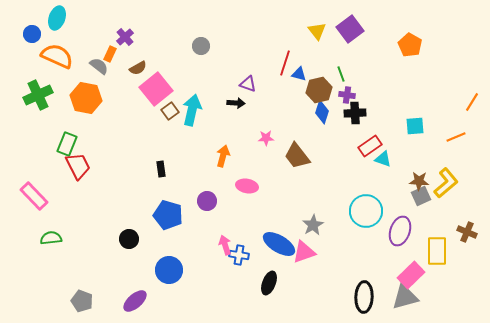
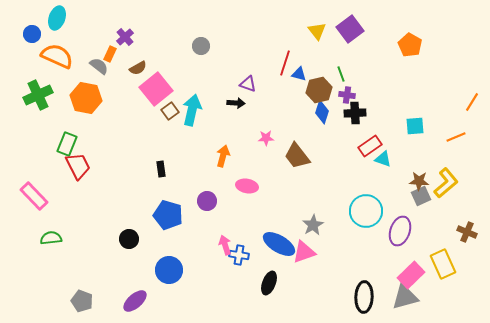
yellow rectangle at (437, 251): moved 6 px right, 13 px down; rotated 24 degrees counterclockwise
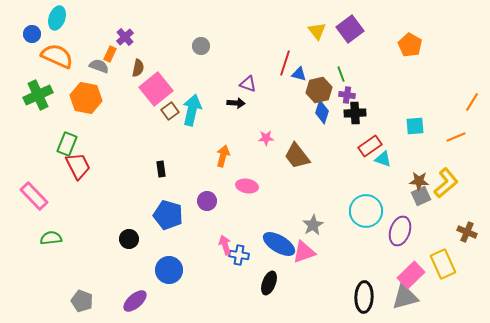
gray semicircle at (99, 66): rotated 18 degrees counterclockwise
brown semicircle at (138, 68): rotated 48 degrees counterclockwise
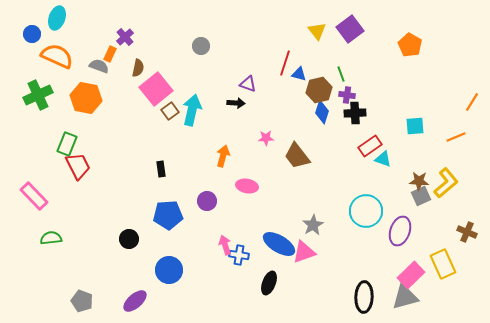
blue pentagon at (168, 215): rotated 20 degrees counterclockwise
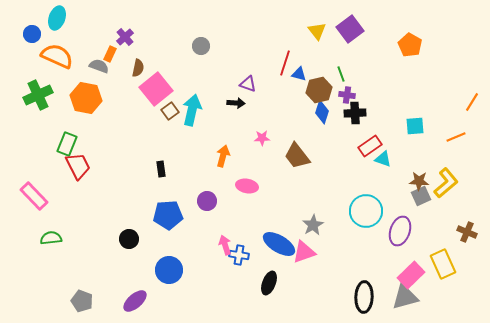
pink star at (266, 138): moved 4 px left
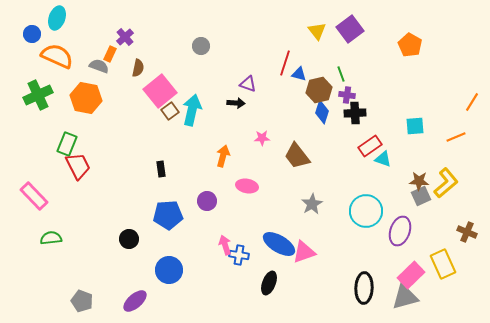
pink square at (156, 89): moved 4 px right, 2 px down
gray star at (313, 225): moved 1 px left, 21 px up
black ellipse at (364, 297): moved 9 px up
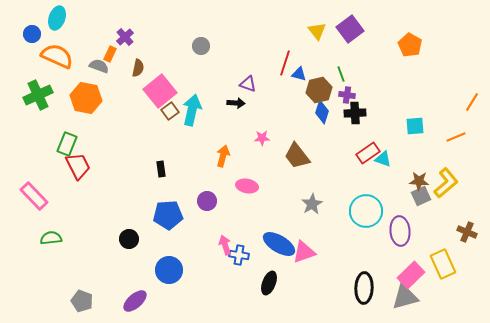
red rectangle at (370, 146): moved 2 px left, 7 px down
purple ellipse at (400, 231): rotated 24 degrees counterclockwise
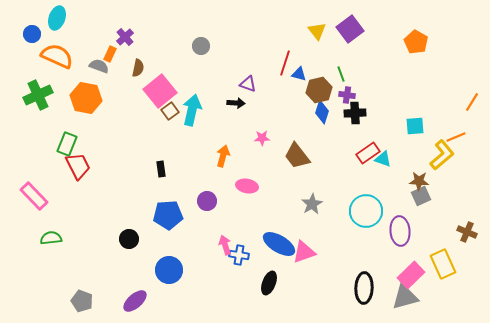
orange pentagon at (410, 45): moved 6 px right, 3 px up
yellow L-shape at (446, 183): moved 4 px left, 28 px up
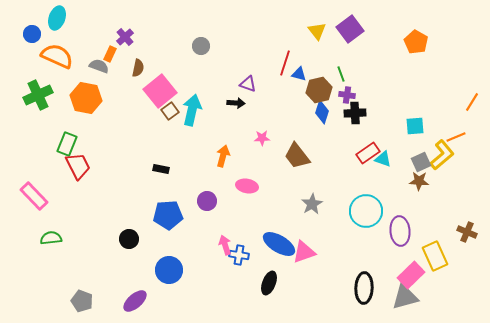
black rectangle at (161, 169): rotated 70 degrees counterclockwise
gray square at (421, 196): moved 34 px up
yellow rectangle at (443, 264): moved 8 px left, 8 px up
